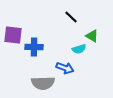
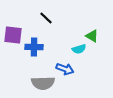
black line: moved 25 px left, 1 px down
blue arrow: moved 1 px down
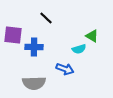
gray semicircle: moved 9 px left
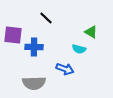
green triangle: moved 1 px left, 4 px up
cyan semicircle: rotated 32 degrees clockwise
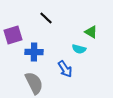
purple square: rotated 24 degrees counterclockwise
blue cross: moved 5 px down
blue arrow: rotated 36 degrees clockwise
gray semicircle: rotated 115 degrees counterclockwise
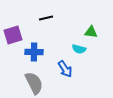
black line: rotated 56 degrees counterclockwise
green triangle: rotated 24 degrees counterclockwise
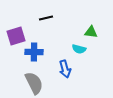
purple square: moved 3 px right, 1 px down
blue arrow: rotated 18 degrees clockwise
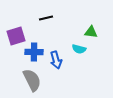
blue arrow: moved 9 px left, 9 px up
gray semicircle: moved 2 px left, 3 px up
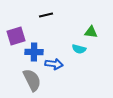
black line: moved 3 px up
blue arrow: moved 2 px left, 4 px down; rotated 66 degrees counterclockwise
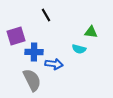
black line: rotated 72 degrees clockwise
